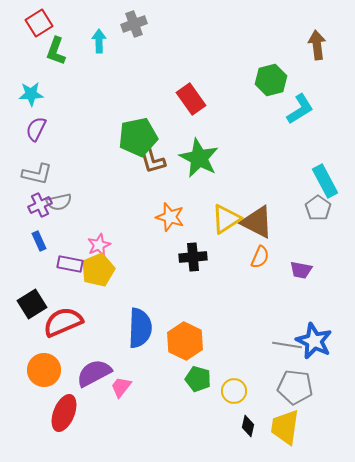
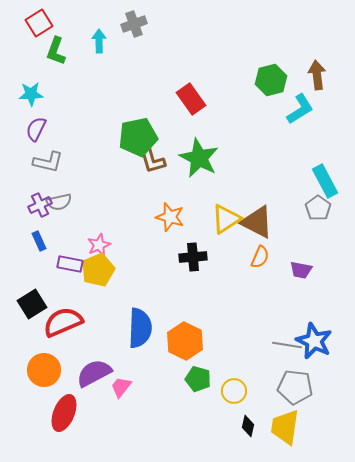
brown arrow at (317, 45): moved 30 px down
gray L-shape at (37, 174): moved 11 px right, 12 px up
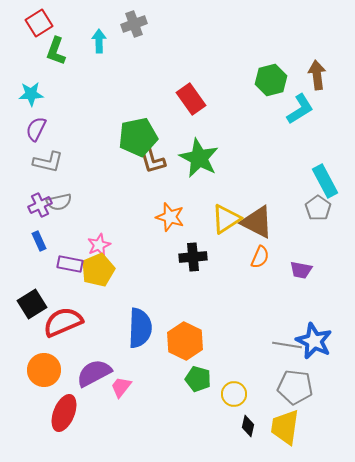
yellow circle at (234, 391): moved 3 px down
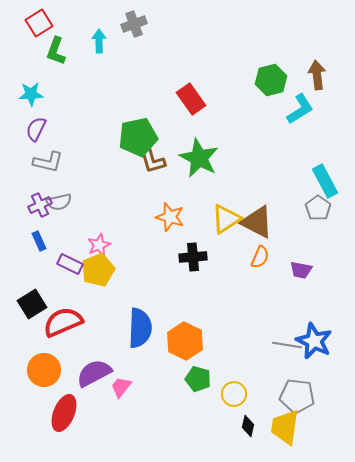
purple rectangle at (70, 264): rotated 15 degrees clockwise
gray pentagon at (295, 387): moved 2 px right, 9 px down
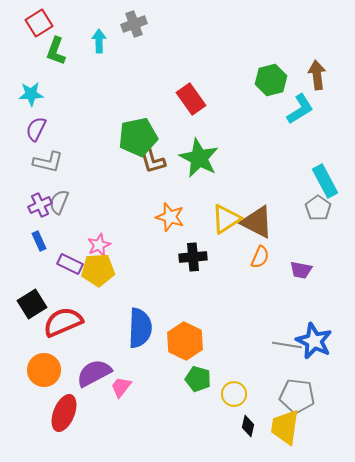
gray semicircle at (59, 202): rotated 125 degrees clockwise
yellow pentagon at (98, 270): rotated 20 degrees clockwise
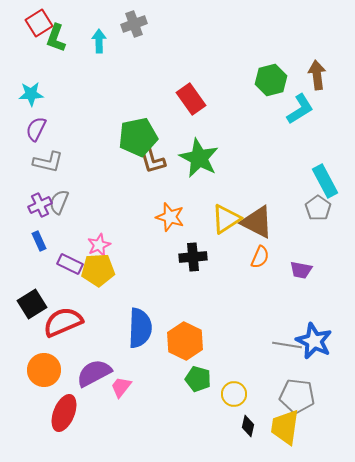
green L-shape at (56, 51): moved 13 px up
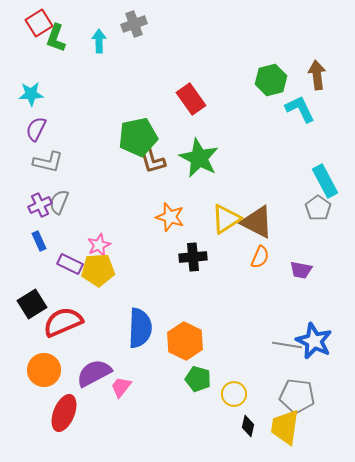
cyan L-shape at (300, 109): rotated 84 degrees counterclockwise
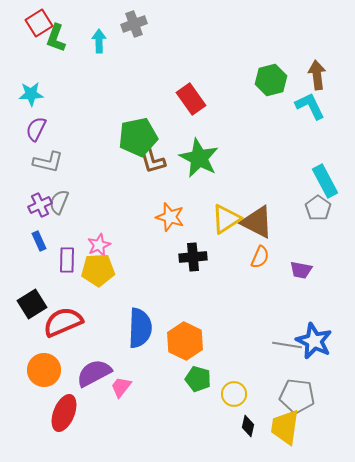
cyan L-shape at (300, 109): moved 10 px right, 3 px up
purple rectangle at (70, 264): moved 3 px left, 4 px up; rotated 65 degrees clockwise
